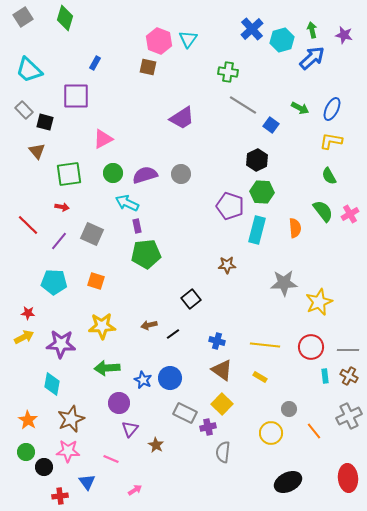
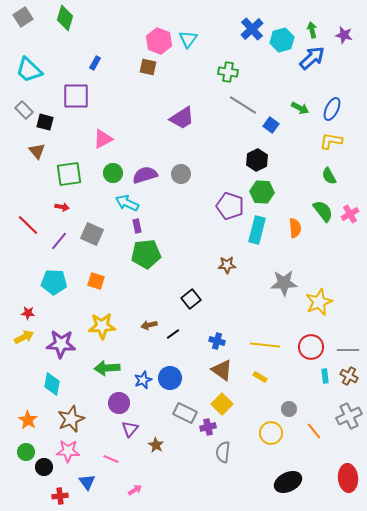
blue star at (143, 380): rotated 24 degrees clockwise
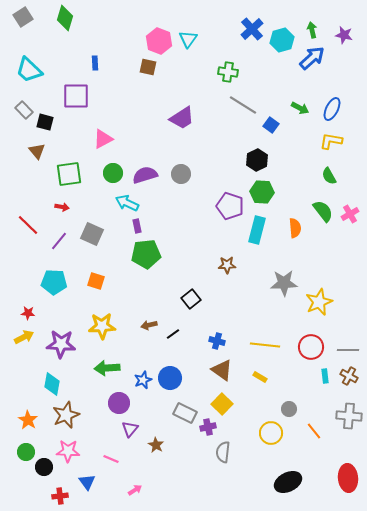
blue rectangle at (95, 63): rotated 32 degrees counterclockwise
gray cross at (349, 416): rotated 30 degrees clockwise
brown star at (71, 419): moved 5 px left, 4 px up
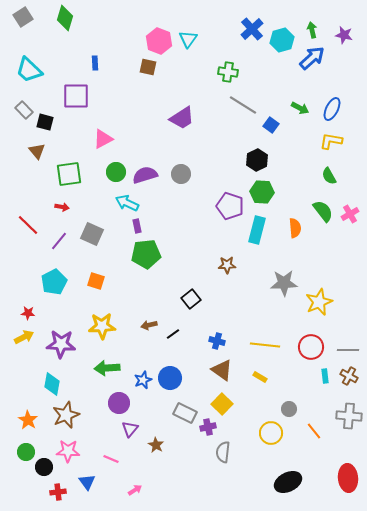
green circle at (113, 173): moved 3 px right, 1 px up
cyan pentagon at (54, 282): rotated 30 degrees counterclockwise
red cross at (60, 496): moved 2 px left, 4 px up
